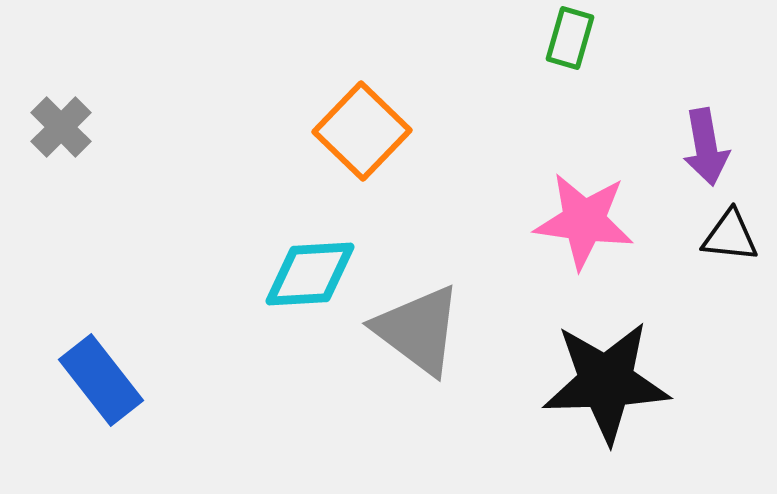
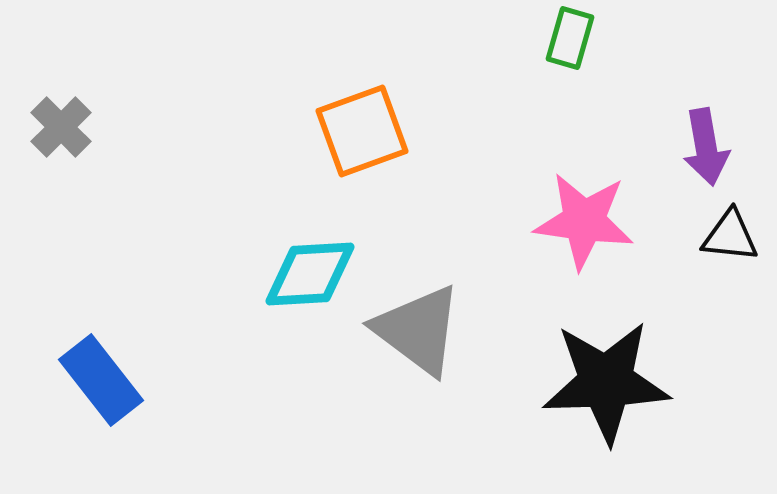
orange square: rotated 26 degrees clockwise
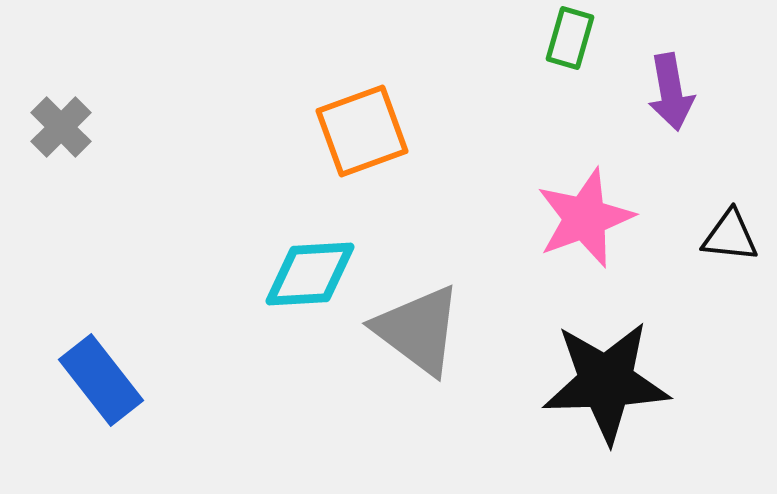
purple arrow: moved 35 px left, 55 px up
pink star: moved 1 px right, 3 px up; rotated 28 degrees counterclockwise
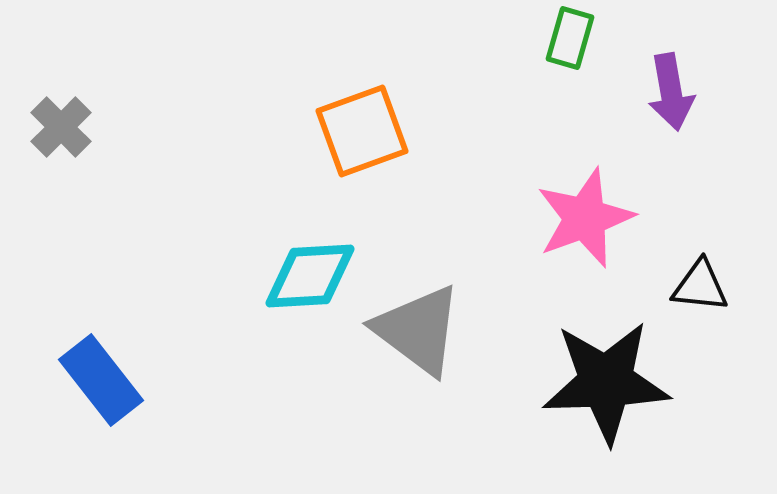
black triangle: moved 30 px left, 50 px down
cyan diamond: moved 2 px down
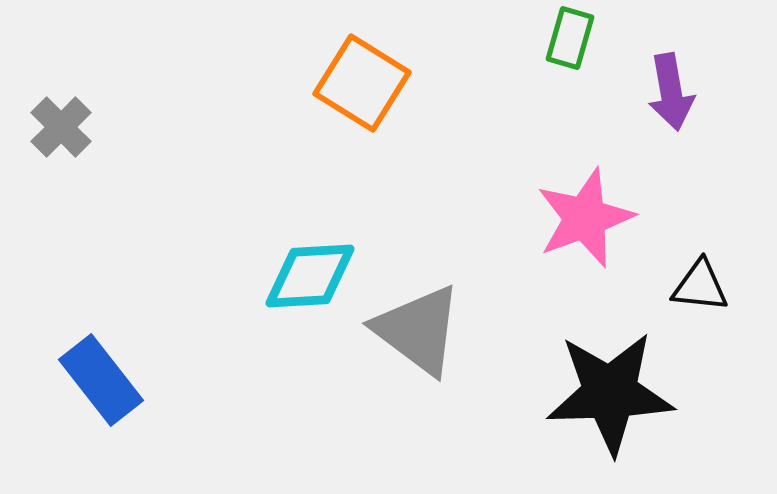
orange square: moved 48 px up; rotated 38 degrees counterclockwise
black star: moved 4 px right, 11 px down
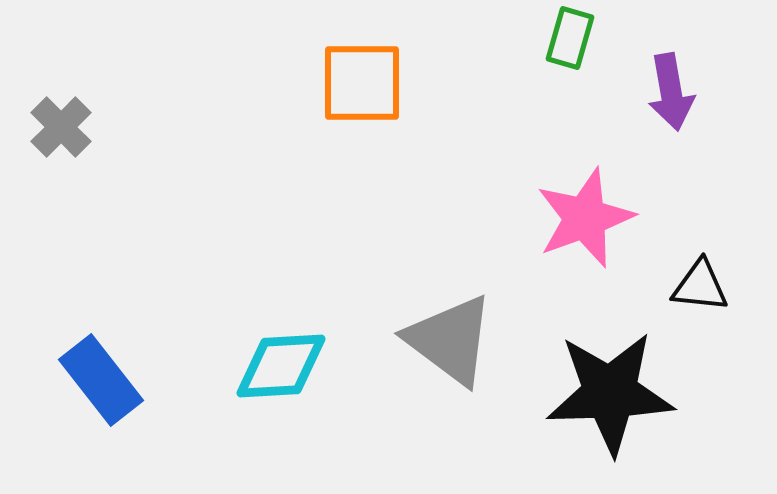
orange square: rotated 32 degrees counterclockwise
cyan diamond: moved 29 px left, 90 px down
gray triangle: moved 32 px right, 10 px down
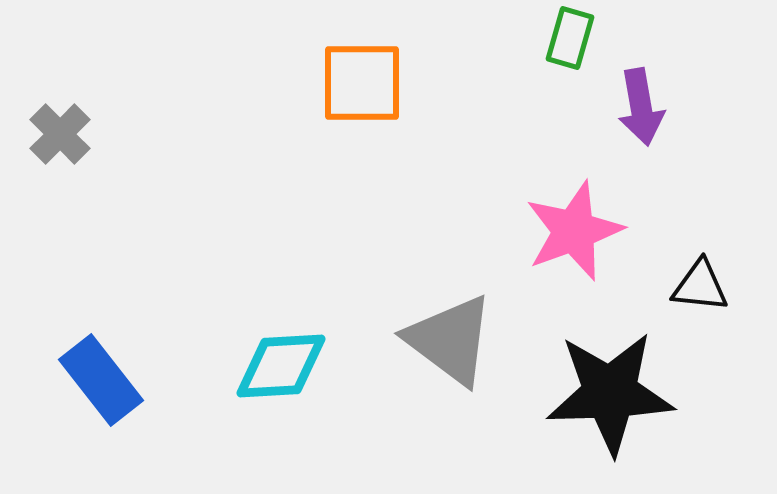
purple arrow: moved 30 px left, 15 px down
gray cross: moved 1 px left, 7 px down
pink star: moved 11 px left, 13 px down
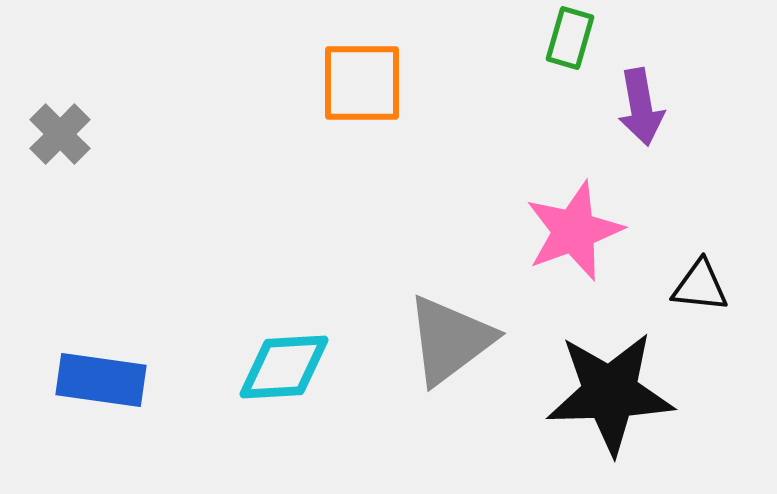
gray triangle: rotated 46 degrees clockwise
cyan diamond: moved 3 px right, 1 px down
blue rectangle: rotated 44 degrees counterclockwise
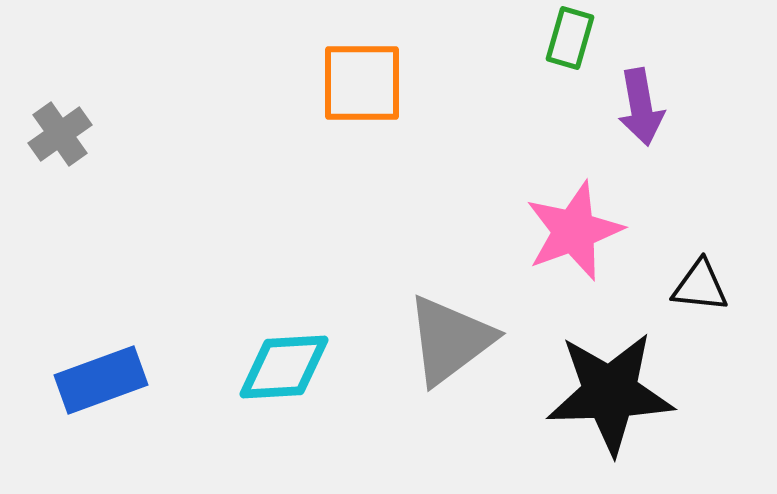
gray cross: rotated 10 degrees clockwise
blue rectangle: rotated 28 degrees counterclockwise
